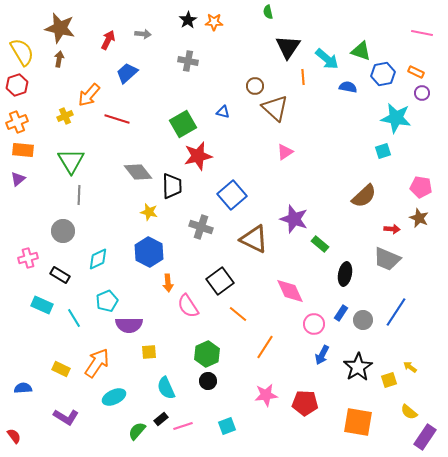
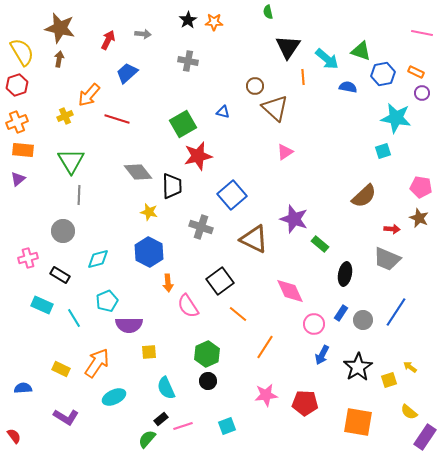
cyan diamond at (98, 259): rotated 10 degrees clockwise
green semicircle at (137, 431): moved 10 px right, 8 px down
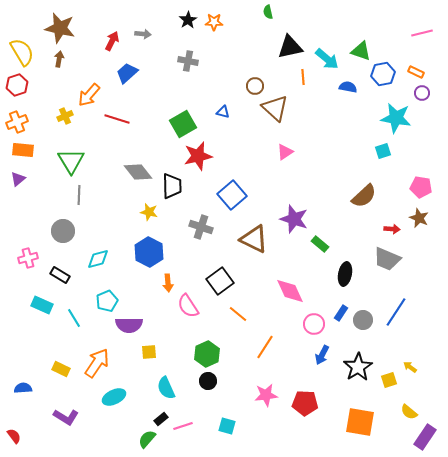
pink line at (422, 33): rotated 25 degrees counterclockwise
red arrow at (108, 40): moved 4 px right, 1 px down
black triangle at (288, 47): moved 2 px right; rotated 44 degrees clockwise
orange square at (358, 422): moved 2 px right
cyan square at (227, 426): rotated 36 degrees clockwise
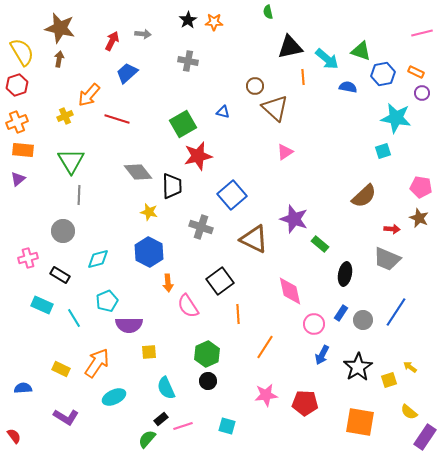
pink diamond at (290, 291): rotated 12 degrees clockwise
orange line at (238, 314): rotated 48 degrees clockwise
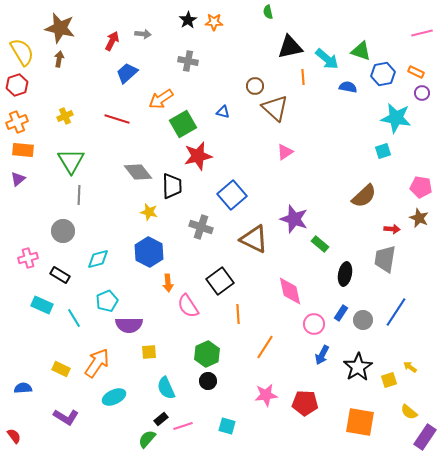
orange arrow at (89, 95): moved 72 px right, 4 px down; rotated 15 degrees clockwise
gray trapezoid at (387, 259): moved 2 px left; rotated 76 degrees clockwise
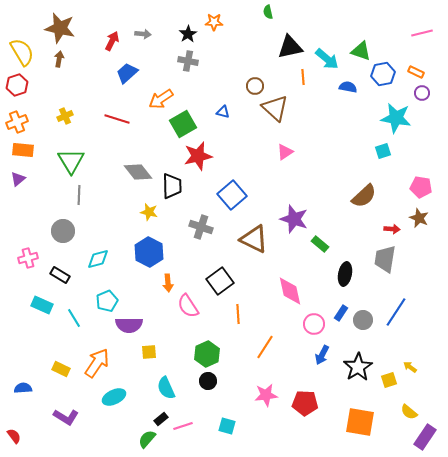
black star at (188, 20): moved 14 px down
